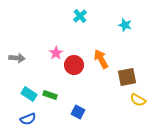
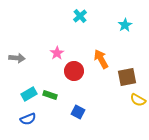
cyan star: rotated 24 degrees clockwise
pink star: moved 1 px right
red circle: moved 6 px down
cyan rectangle: rotated 63 degrees counterclockwise
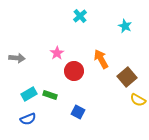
cyan star: moved 1 px down; rotated 16 degrees counterclockwise
brown square: rotated 30 degrees counterclockwise
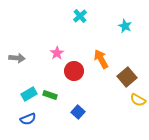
blue square: rotated 16 degrees clockwise
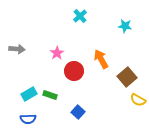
cyan star: rotated 16 degrees counterclockwise
gray arrow: moved 9 px up
blue semicircle: rotated 21 degrees clockwise
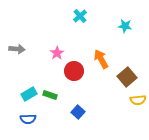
yellow semicircle: rotated 35 degrees counterclockwise
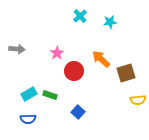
cyan star: moved 15 px left, 4 px up; rotated 16 degrees counterclockwise
orange arrow: rotated 18 degrees counterclockwise
brown square: moved 1 px left, 4 px up; rotated 24 degrees clockwise
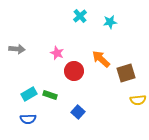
pink star: rotated 16 degrees counterclockwise
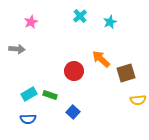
cyan star: rotated 16 degrees counterclockwise
pink star: moved 26 px left, 31 px up; rotated 24 degrees clockwise
blue square: moved 5 px left
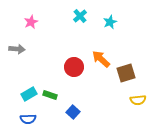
red circle: moved 4 px up
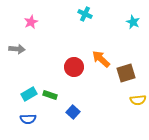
cyan cross: moved 5 px right, 2 px up; rotated 24 degrees counterclockwise
cyan star: moved 23 px right; rotated 24 degrees counterclockwise
